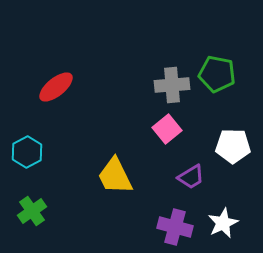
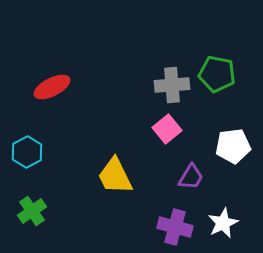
red ellipse: moved 4 px left; rotated 12 degrees clockwise
white pentagon: rotated 8 degrees counterclockwise
purple trapezoid: rotated 28 degrees counterclockwise
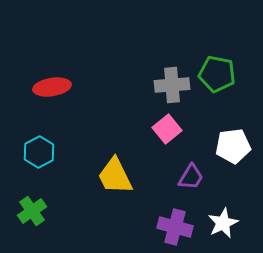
red ellipse: rotated 18 degrees clockwise
cyan hexagon: moved 12 px right
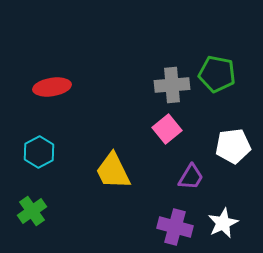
yellow trapezoid: moved 2 px left, 5 px up
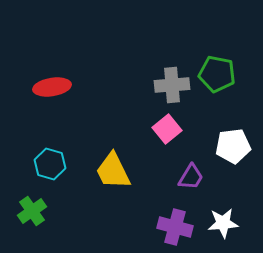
cyan hexagon: moved 11 px right, 12 px down; rotated 16 degrees counterclockwise
white star: rotated 20 degrees clockwise
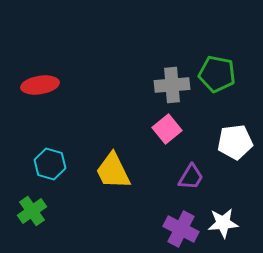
red ellipse: moved 12 px left, 2 px up
white pentagon: moved 2 px right, 4 px up
purple cross: moved 6 px right, 2 px down; rotated 12 degrees clockwise
